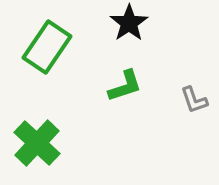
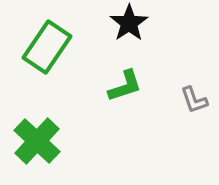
green cross: moved 2 px up
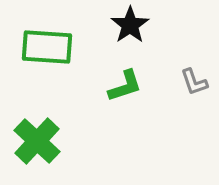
black star: moved 1 px right, 2 px down
green rectangle: rotated 60 degrees clockwise
gray L-shape: moved 18 px up
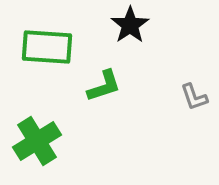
gray L-shape: moved 15 px down
green L-shape: moved 21 px left
green cross: rotated 15 degrees clockwise
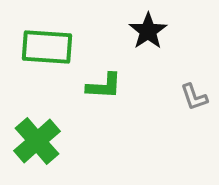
black star: moved 18 px right, 6 px down
green L-shape: rotated 21 degrees clockwise
green cross: rotated 9 degrees counterclockwise
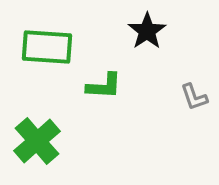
black star: moved 1 px left
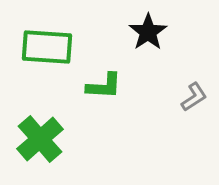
black star: moved 1 px right, 1 px down
gray L-shape: rotated 104 degrees counterclockwise
green cross: moved 3 px right, 2 px up
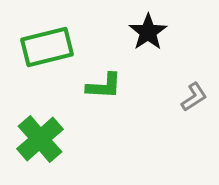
green rectangle: rotated 18 degrees counterclockwise
